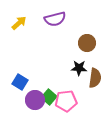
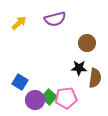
pink pentagon: moved 3 px up
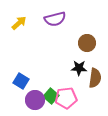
blue square: moved 1 px right, 1 px up
green square: moved 2 px right, 1 px up
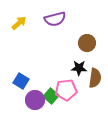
pink pentagon: moved 8 px up
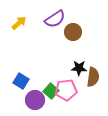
purple semicircle: rotated 20 degrees counterclockwise
brown circle: moved 14 px left, 11 px up
brown semicircle: moved 2 px left, 1 px up
green square: moved 5 px up
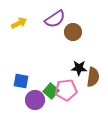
yellow arrow: rotated 14 degrees clockwise
blue square: rotated 21 degrees counterclockwise
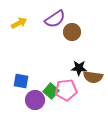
brown circle: moved 1 px left
brown semicircle: rotated 90 degrees clockwise
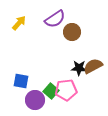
yellow arrow: rotated 21 degrees counterclockwise
brown semicircle: moved 11 px up; rotated 144 degrees clockwise
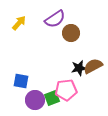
brown circle: moved 1 px left, 1 px down
black star: rotated 14 degrees counterclockwise
green square: moved 1 px right, 7 px down; rotated 28 degrees clockwise
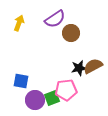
yellow arrow: rotated 21 degrees counterclockwise
